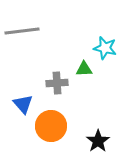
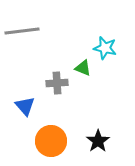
green triangle: moved 1 px left, 1 px up; rotated 24 degrees clockwise
blue triangle: moved 2 px right, 2 px down
orange circle: moved 15 px down
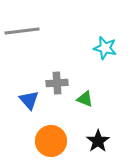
green triangle: moved 2 px right, 31 px down
blue triangle: moved 4 px right, 6 px up
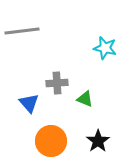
blue triangle: moved 3 px down
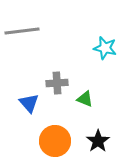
orange circle: moved 4 px right
